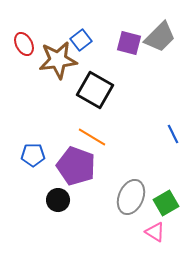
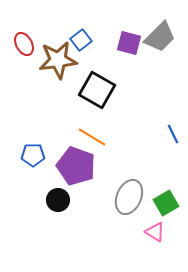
black square: moved 2 px right
gray ellipse: moved 2 px left
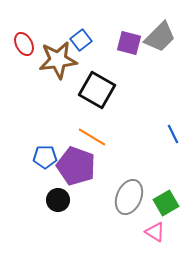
blue pentagon: moved 12 px right, 2 px down
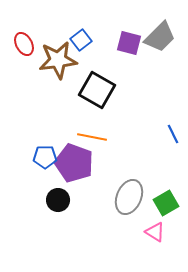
orange line: rotated 20 degrees counterclockwise
purple pentagon: moved 2 px left, 3 px up
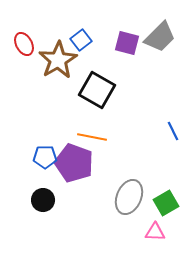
purple square: moved 2 px left
brown star: rotated 24 degrees counterclockwise
blue line: moved 3 px up
black circle: moved 15 px left
pink triangle: rotated 30 degrees counterclockwise
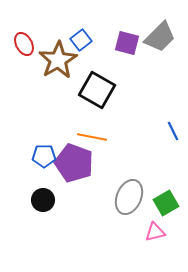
blue pentagon: moved 1 px left, 1 px up
pink triangle: rotated 15 degrees counterclockwise
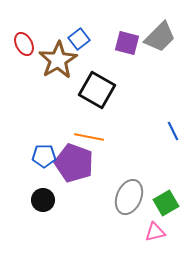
blue square: moved 2 px left, 1 px up
orange line: moved 3 px left
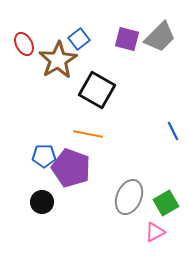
purple square: moved 4 px up
orange line: moved 1 px left, 3 px up
purple pentagon: moved 3 px left, 5 px down
black circle: moved 1 px left, 2 px down
pink triangle: rotated 15 degrees counterclockwise
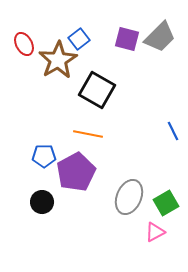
purple pentagon: moved 5 px right, 4 px down; rotated 24 degrees clockwise
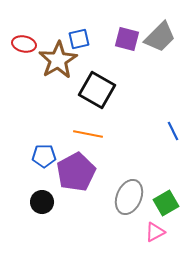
blue square: rotated 25 degrees clockwise
red ellipse: rotated 50 degrees counterclockwise
